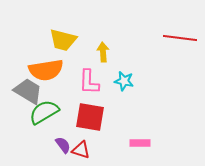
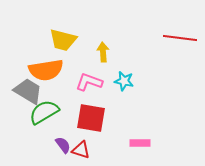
pink L-shape: rotated 108 degrees clockwise
red square: moved 1 px right, 1 px down
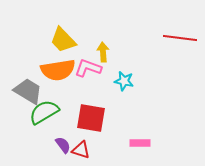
yellow trapezoid: rotated 32 degrees clockwise
orange semicircle: moved 12 px right
pink L-shape: moved 1 px left, 14 px up
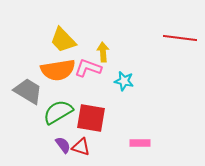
green semicircle: moved 14 px right
red triangle: moved 3 px up
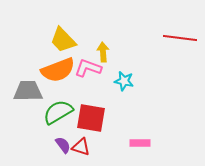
orange semicircle: rotated 12 degrees counterclockwise
gray trapezoid: rotated 32 degrees counterclockwise
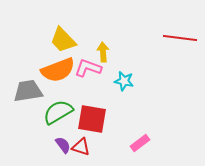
gray trapezoid: rotated 8 degrees counterclockwise
red square: moved 1 px right, 1 px down
pink rectangle: rotated 36 degrees counterclockwise
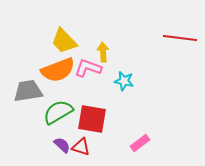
yellow trapezoid: moved 1 px right, 1 px down
purple semicircle: moved 1 px left; rotated 12 degrees counterclockwise
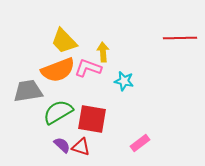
red line: rotated 8 degrees counterclockwise
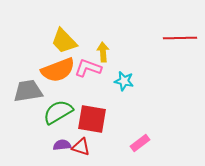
purple semicircle: rotated 48 degrees counterclockwise
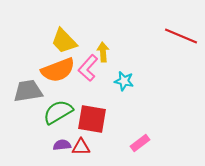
red line: moved 1 px right, 2 px up; rotated 24 degrees clockwise
pink L-shape: rotated 68 degrees counterclockwise
red triangle: rotated 18 degrees counterclockwise
